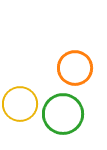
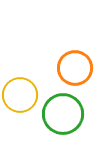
yellow circle: moved 9 px up
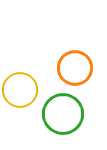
yellow circle: moved 5 px up
